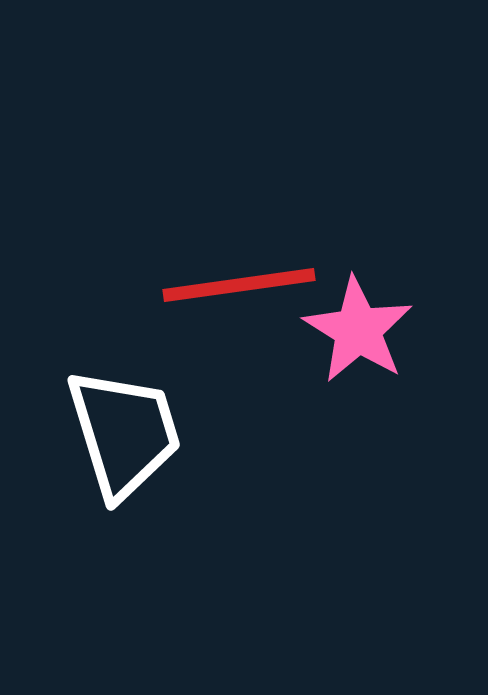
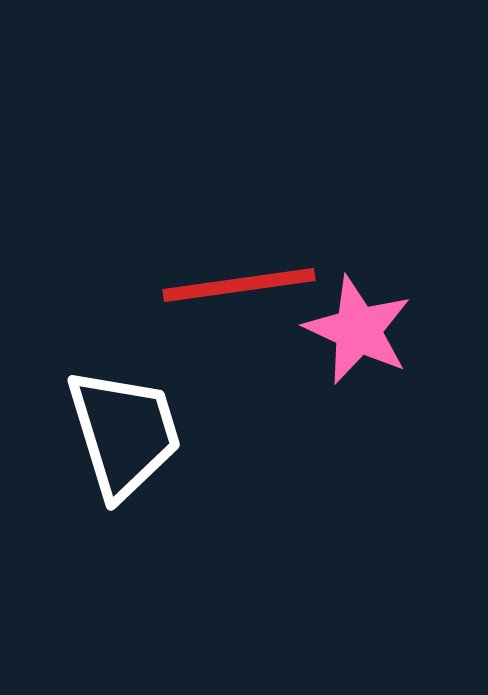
pink star: rotated 7 degrees counterclockwise
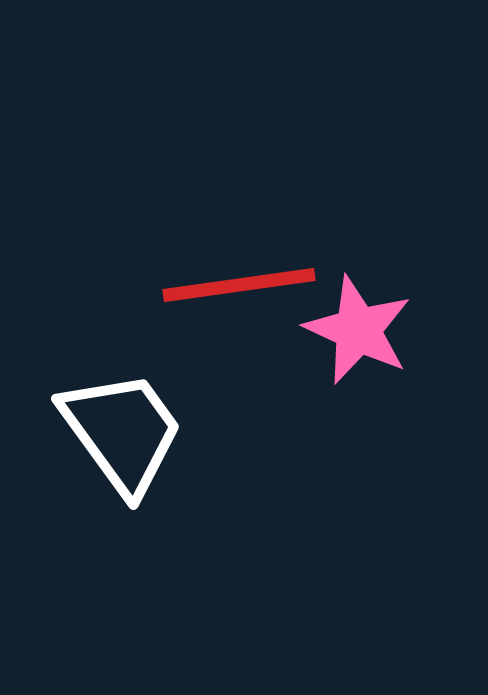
white trapezoid: moved 2 px left, 1 px up; rotated 19 degrees counterclockwise
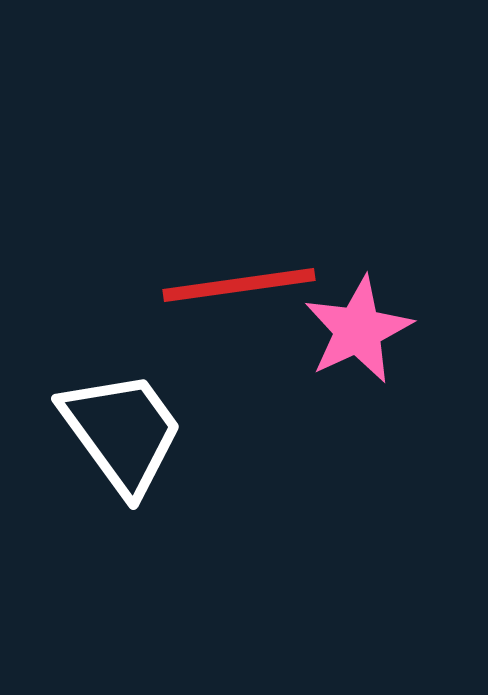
pink star: rotated 22 degrees clockwise
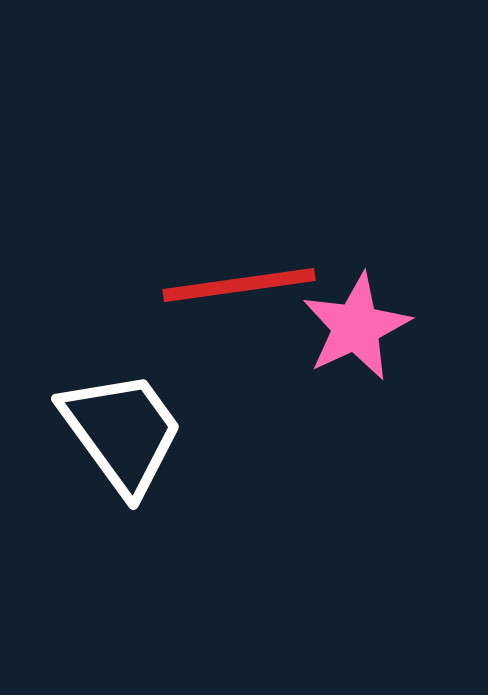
pink star: moved 2 px left, 3 px up
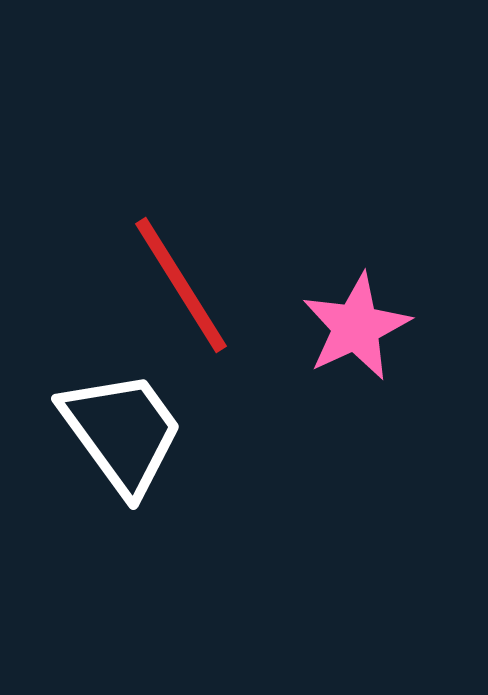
red line: moved 58 px left; rotated 66 degrees clockwise
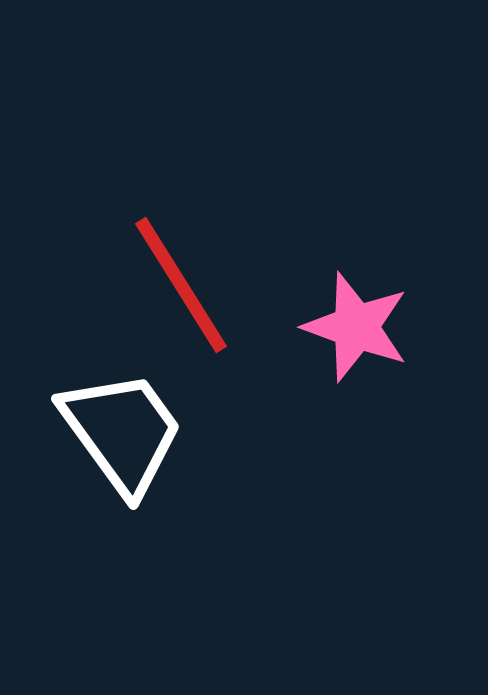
pink star: rotated 27 degrees counterclockwise
